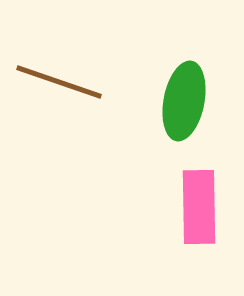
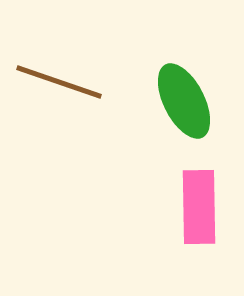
green ellipse: rotated 38 degrees counterclockwise
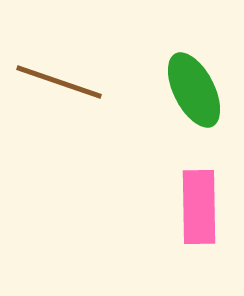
green ellipse: moved 10 px right, 11 px up
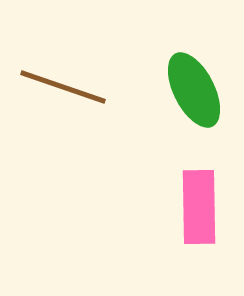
brown line: moved 4 px right, 5 px down
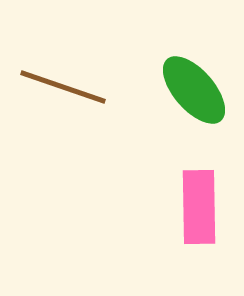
green ellipse: rotated 14 degrees counterclockwise
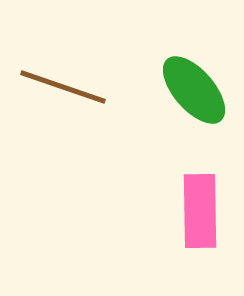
pink rectangle: moved 1 px right, 4 px down
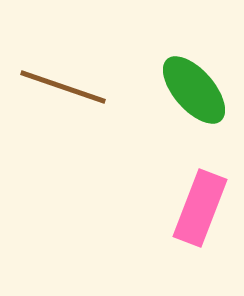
pink rectangle: moved 3 px up; rotated 22 degrees clockwise
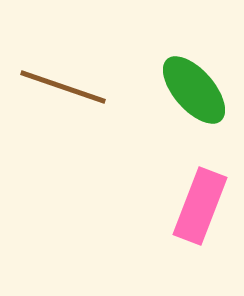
pink rectangle: moved 2 px up
